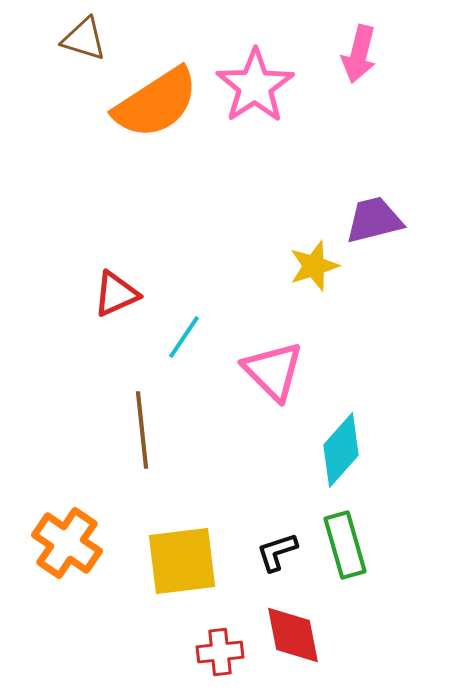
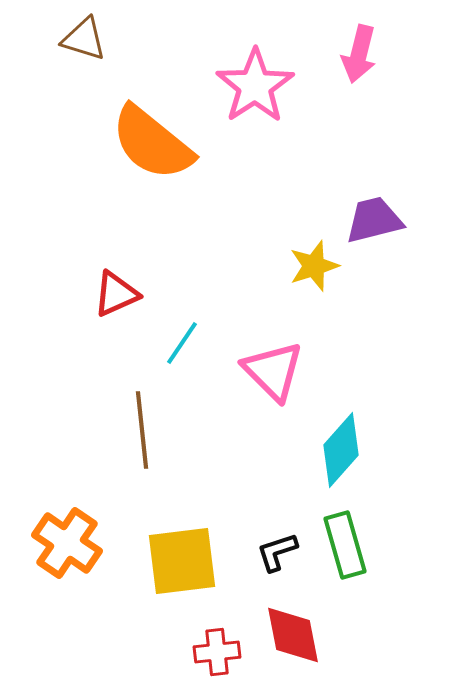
orange semicircle: moved 4 px left, 40 px down; rotated 72 degrees clockwise
cyan line: moved 2 px left, 6 px down
red cross: moved 3 px left
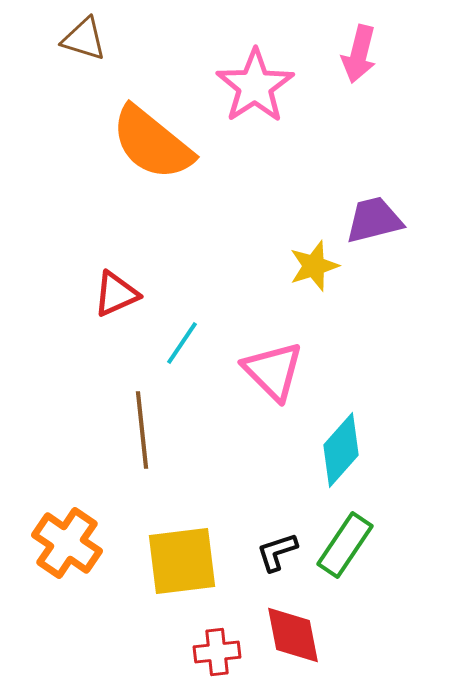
green rectangle: rotated 50 degrees clockwise
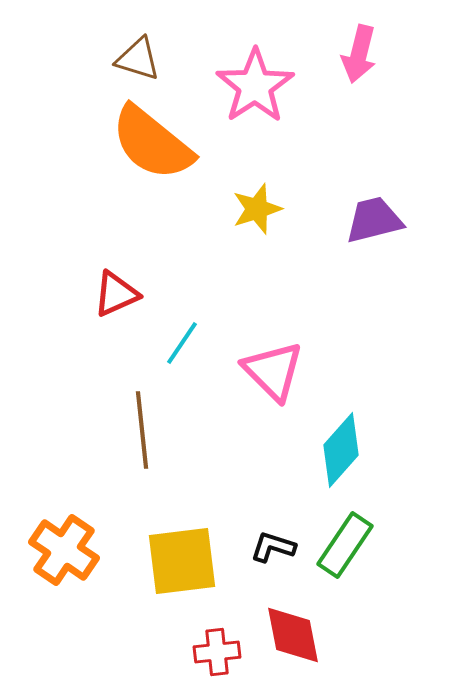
brown triangle: moved 54 px right, 20 px down
yellow star: moved 57 px left, 57 px up
orange cross: moved 3 px left, 7 px down
black L-shape: moved 4 px left, 5 px up; rotated 36 degrees clockwise
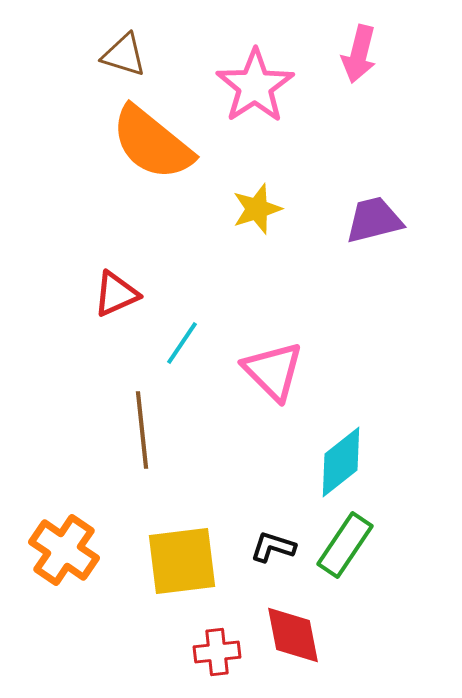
brown triangle: moved 14 px left, 4 px up
cyan diamond: moved 12 px down; rotated 10 degrees clockwise
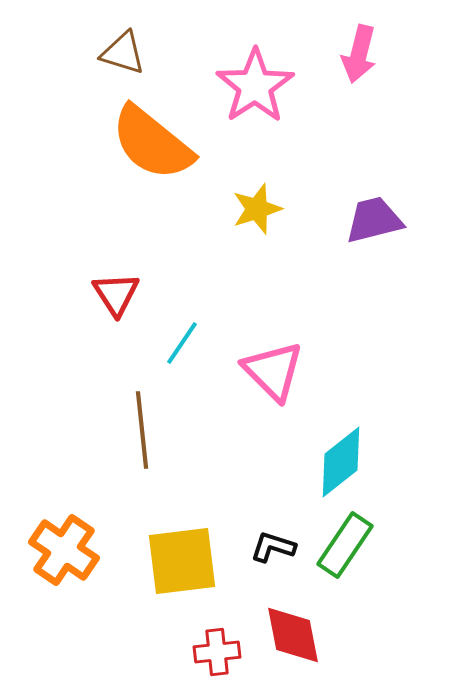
brown triangle: moved 1 px left, 2 px up
red triangle: rotated 39 degrees counterclockwise
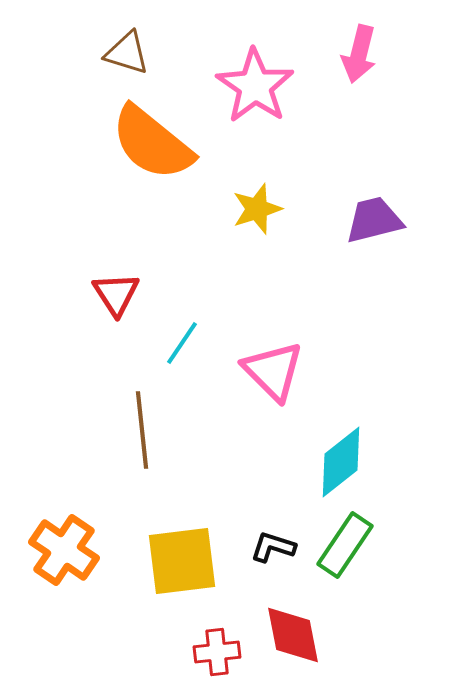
brown triangle: moved 4 px right
pink star: rotated 4 degrees counterclockwise
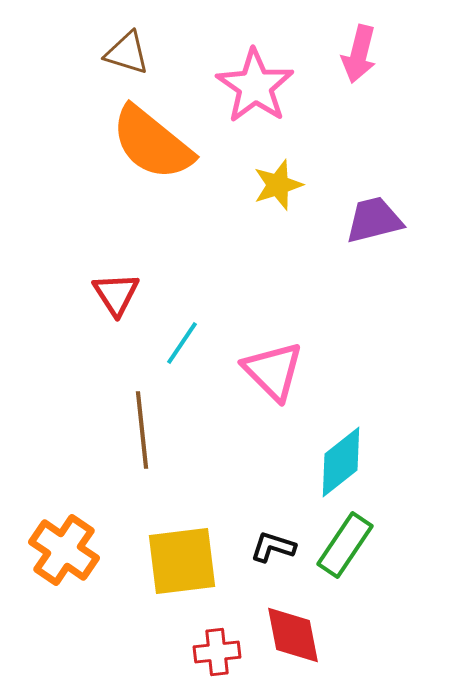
yellow star: moved 21 px right, 24 px up
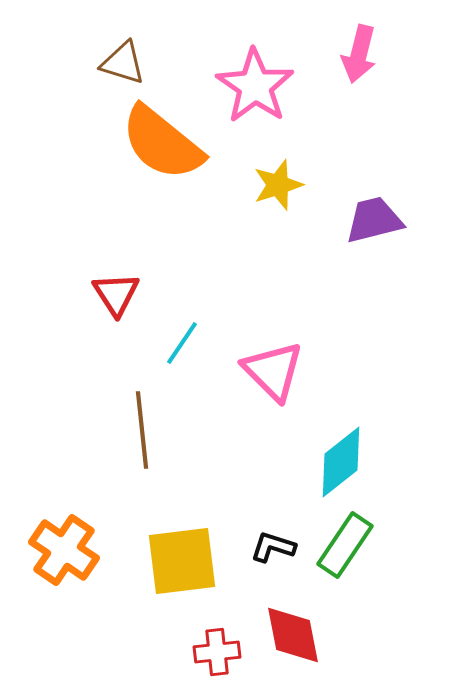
brown triangle: moved 4 px left, 10 px down
orange semicircle: moved 10 px right
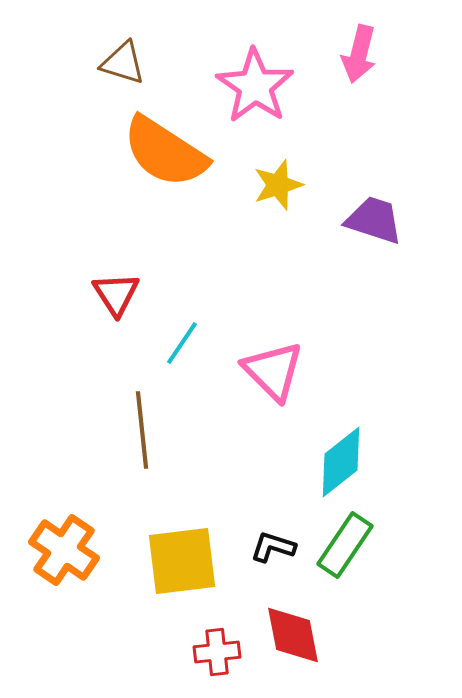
orange semicircle: moved 3 px right, 9 px down; rotated 6 degrees counterclockwise
purple trapezoid: rotated 32 degrees clockwise
